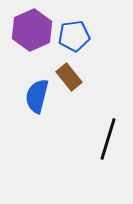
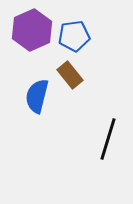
brown rectangle: moved 1 px right, 2 px up
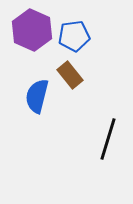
purple hexagon: rotated 12 degrees counterclockwise
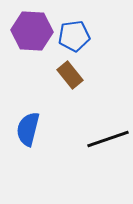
purple hexagon: moved 1 px down; rotated 21 degrees counterclockwise
blue semicircle: moved 9 px left, 33 px down
black line: rotated 54 degrees clockwise
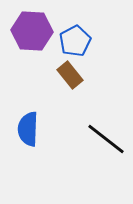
blue pentagon: moved 1 px right, 5 px down; rotated 20 degrees counterclockwise
blue semicircle: rotated 12 degrees counterclockwise
black line: moved 2 px left; rotated 57 degrees clockwise
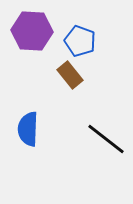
blue pentagon: moved 5 px right; rotated 24 degrees counterclockwise
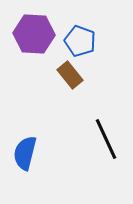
purple hexagon: moved 2 px right, 3 px down
blue semicircle: moved 3 px left, 24 px down; rotated 12 degrees clockwise
black line: rotated 27 degrees clockwise
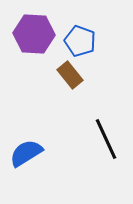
blue semicircle: moved 1 px right; rotated 44 degrees clockwise
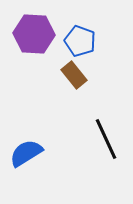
brown rectangle: moved 4 px right
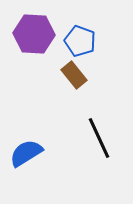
black line: moved 7 px left, 1 px up
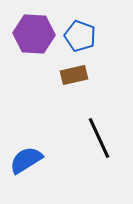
blue pentagon: moved 5 px up
brown rectangle: rotated 64 degrees counterclockwise
blue semicircle: moved 7 px down
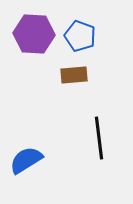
brown rectangle: rotated 8 degrees clockwise
black line: rotated 18 degrees clockwise
